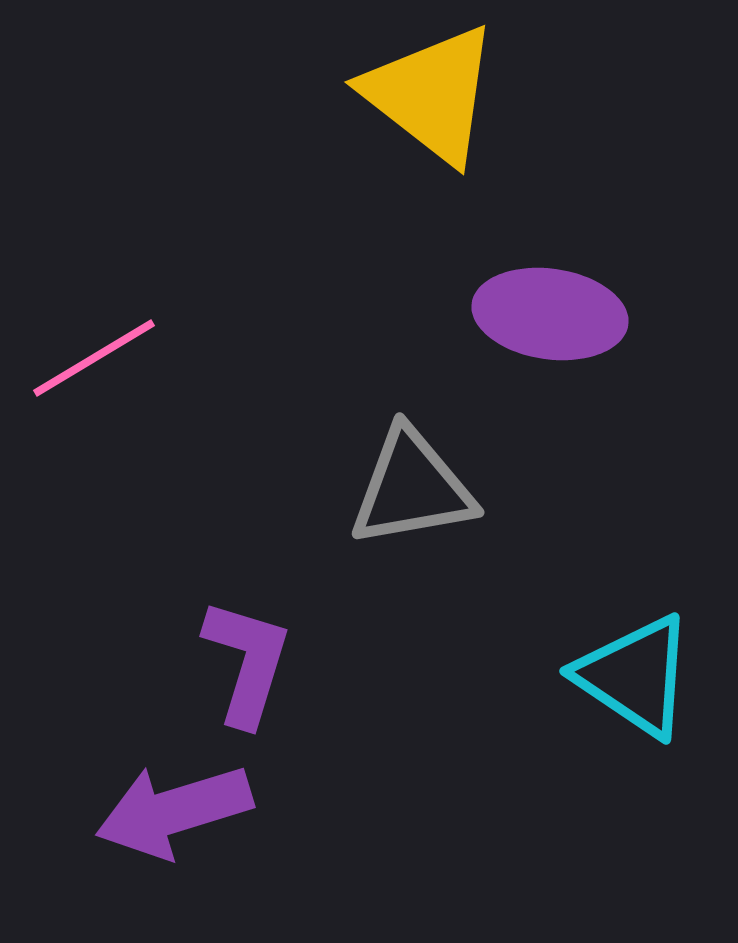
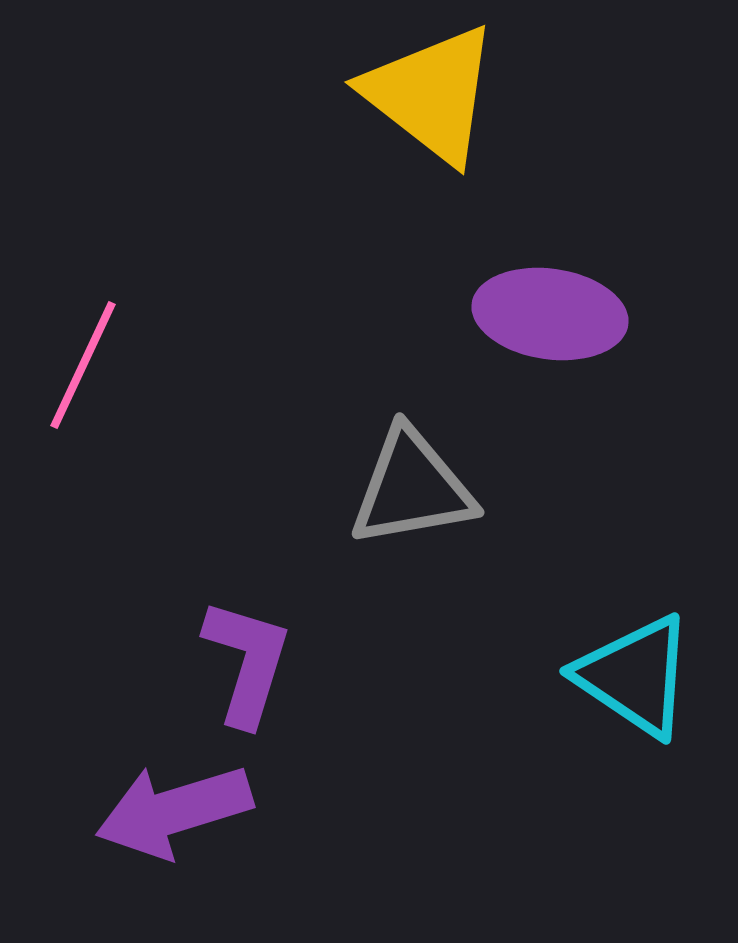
pink line: moved 11 px left, 7 px down; rotated 34 degrees counterclockwise
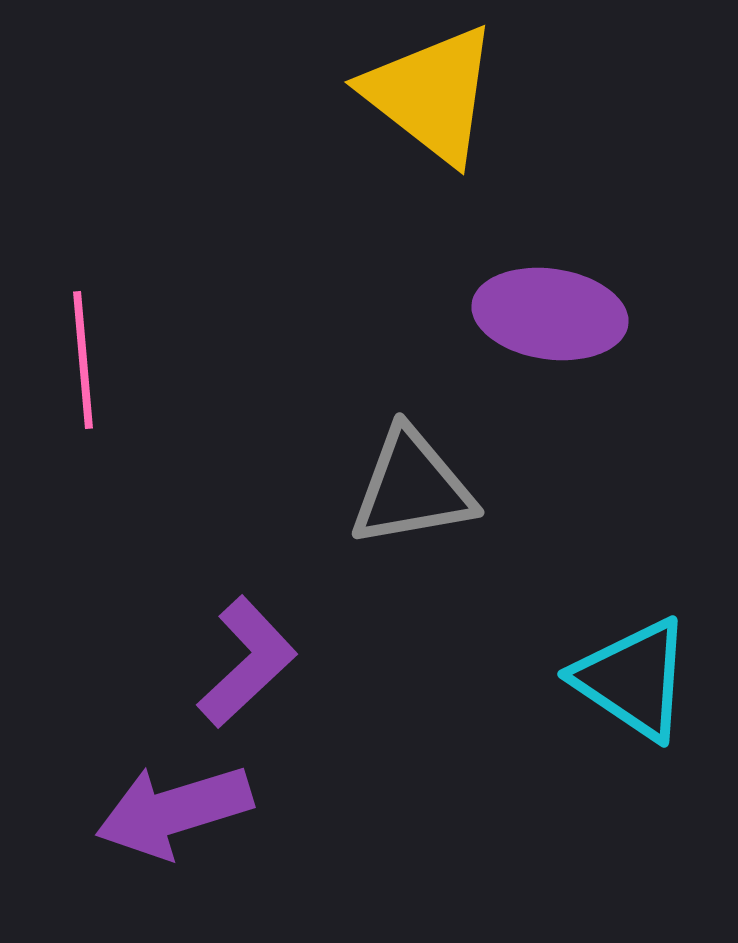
pink line: moved 5 px up; rotated 30 degrees counterclockwise
purple L-shape: rotated 30 degrees clockwise
cyan triangle: moved 2 px left, 3 px down
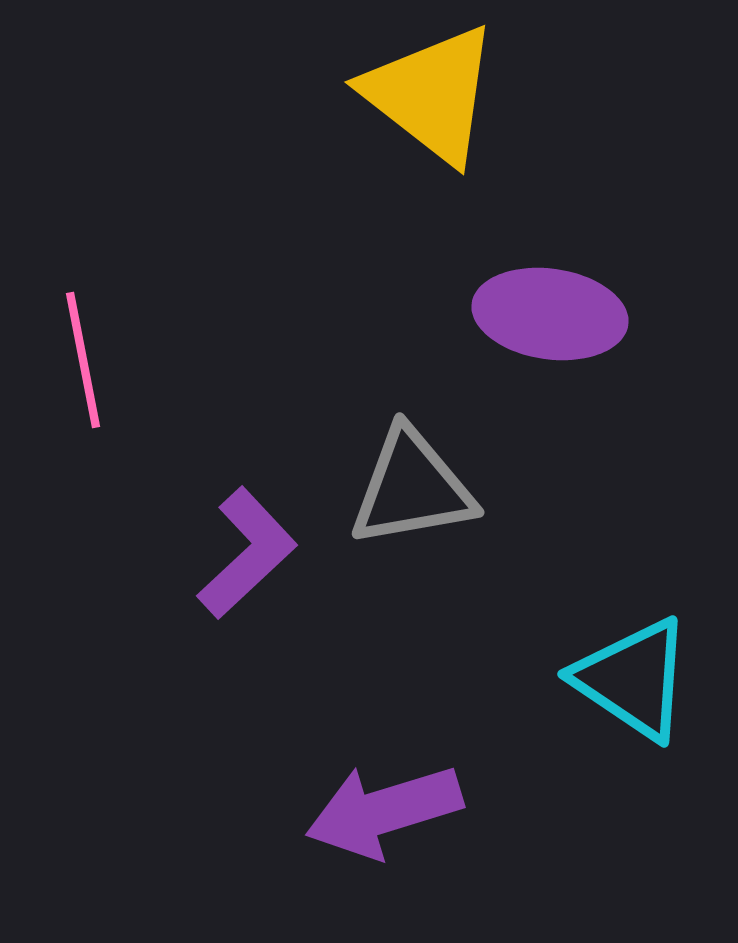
pink line: rotated 6 degrees counterclockwise
purple L-shape: moved 109 px up
purple arrow: moved 210 px right
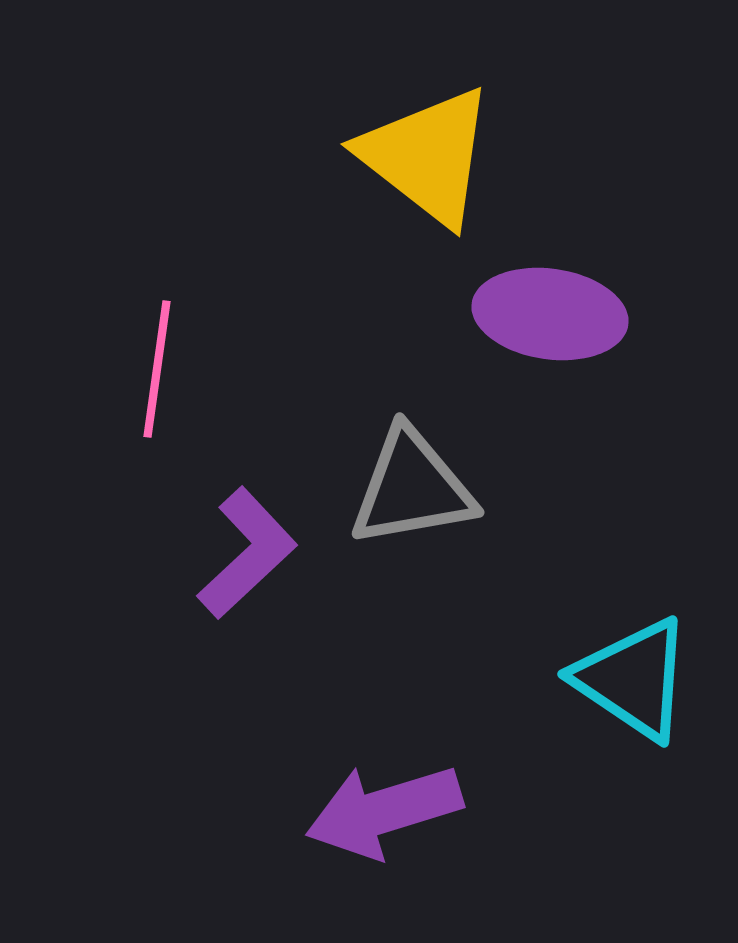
yellow triangle: moved 4 px left, 62 px down
pink line: moved 74 px right, 9 px down; rotated 19 degrees clockwise
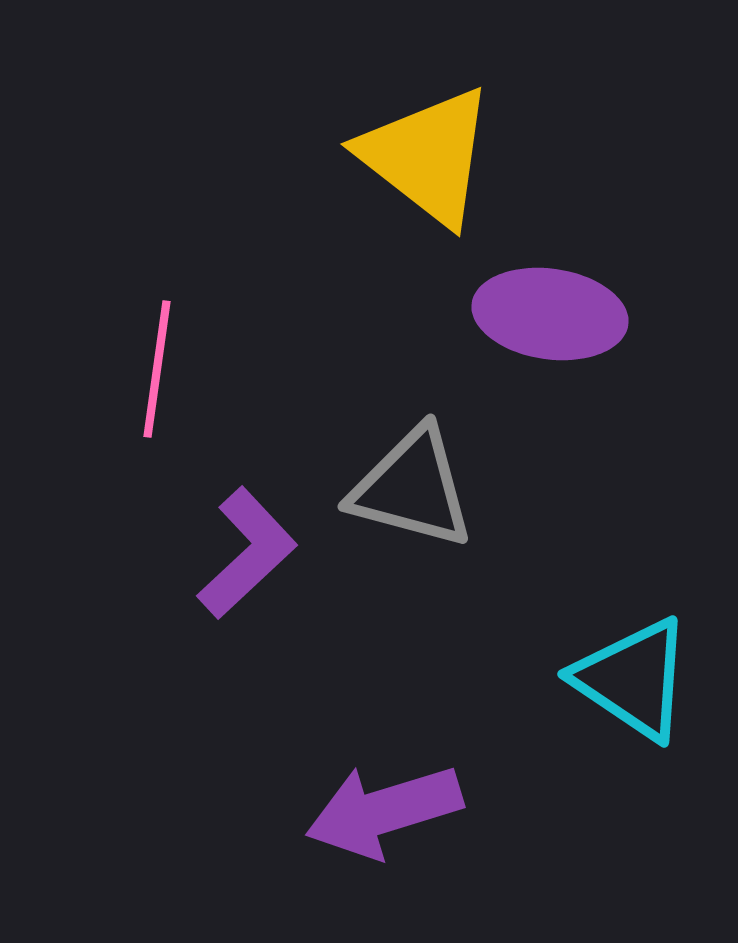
gray triangle: rotated 25 degrees clockwise
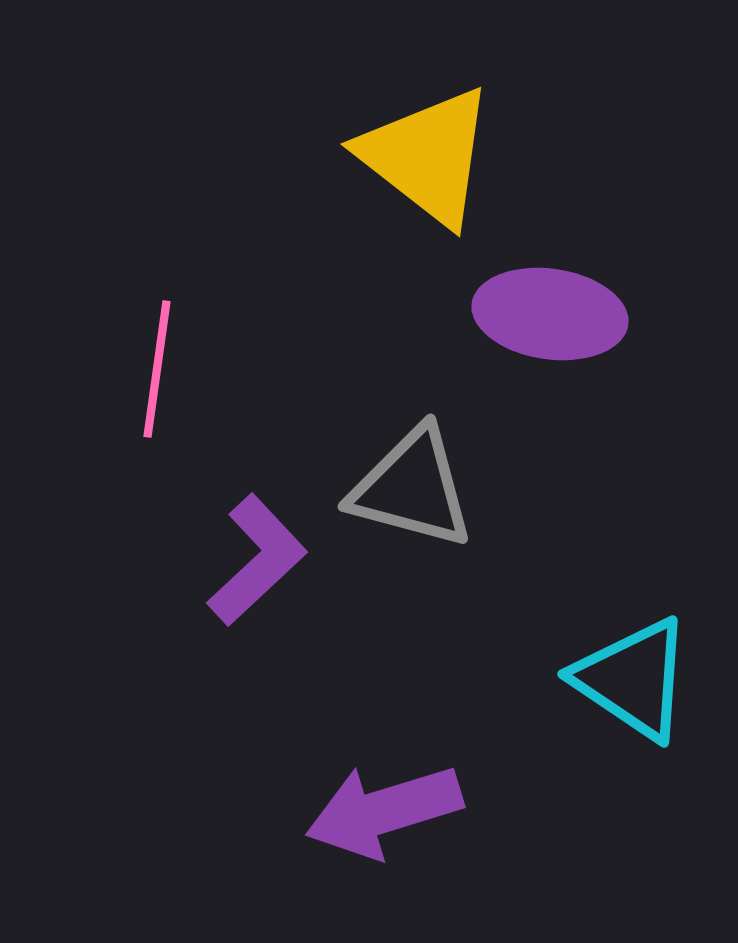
purple L-shape: moved 10 px right, 7 px down
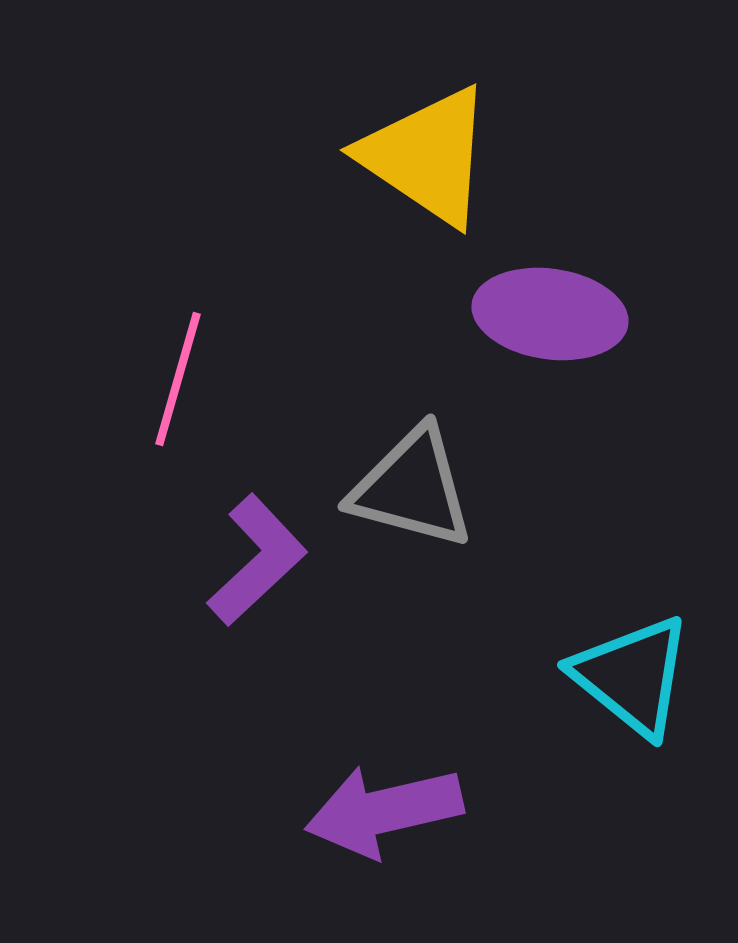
yellow triangle: rotated 4 degrees counterclockwise
pink line: moved 21 px right, 10 px down; rotated 8 degrees clockwise
cyan triangle: moved 1 px left, 3 px up; rotated 5 degrees clockwise
purple arrow: rotated 4 degrees clockwise
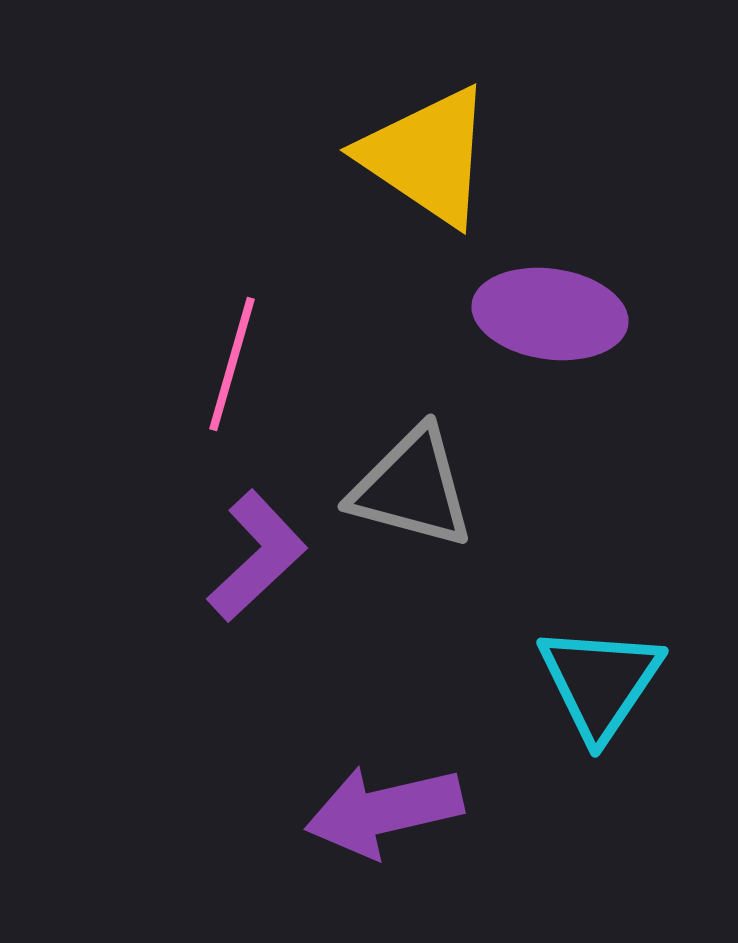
pink line: moved 54 px right, 15 px up
purple L-shape: moved 4 px up
cyan triangle: moved 32 px left, 6 px down; rotated 25 degrees clockwise
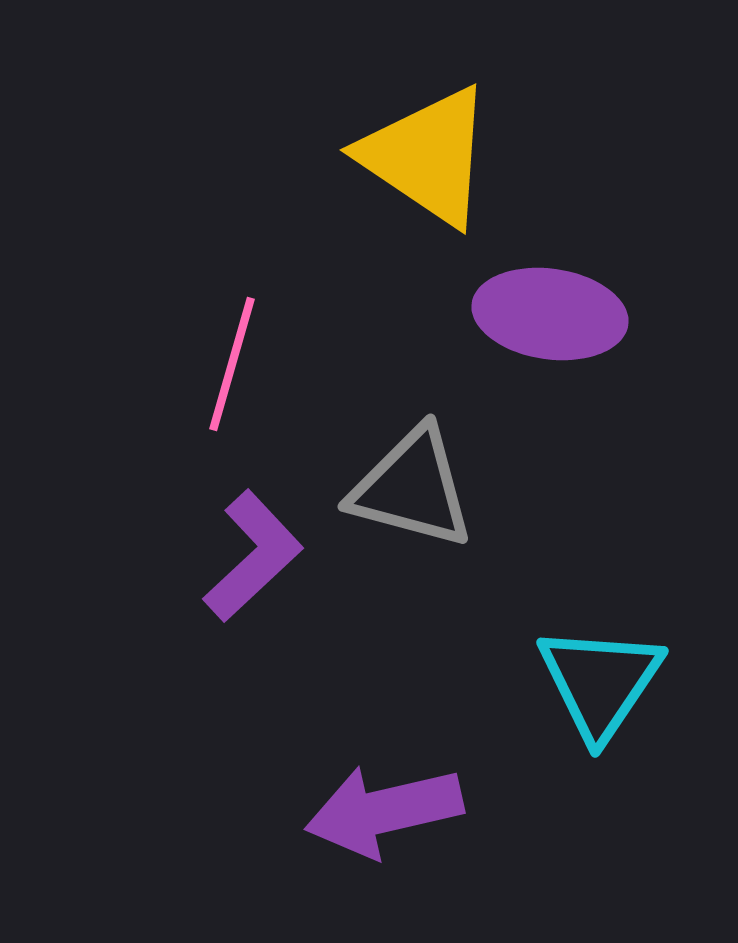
purple L-shape: moved 4 px left
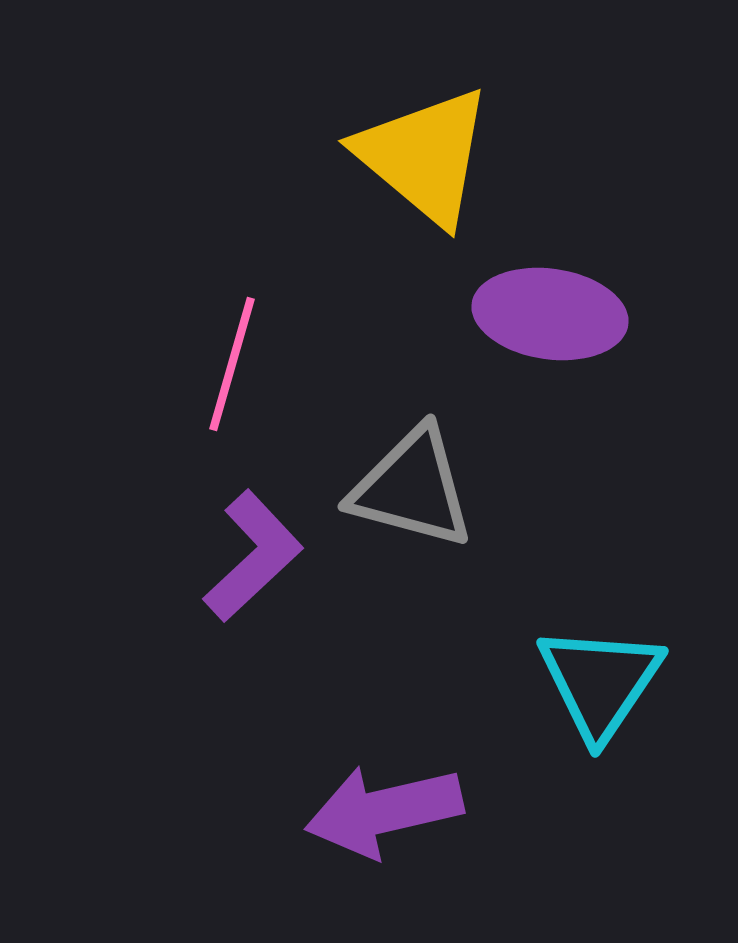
yellow triangle: moved 3 px left; rotated 6 degrees clockwise
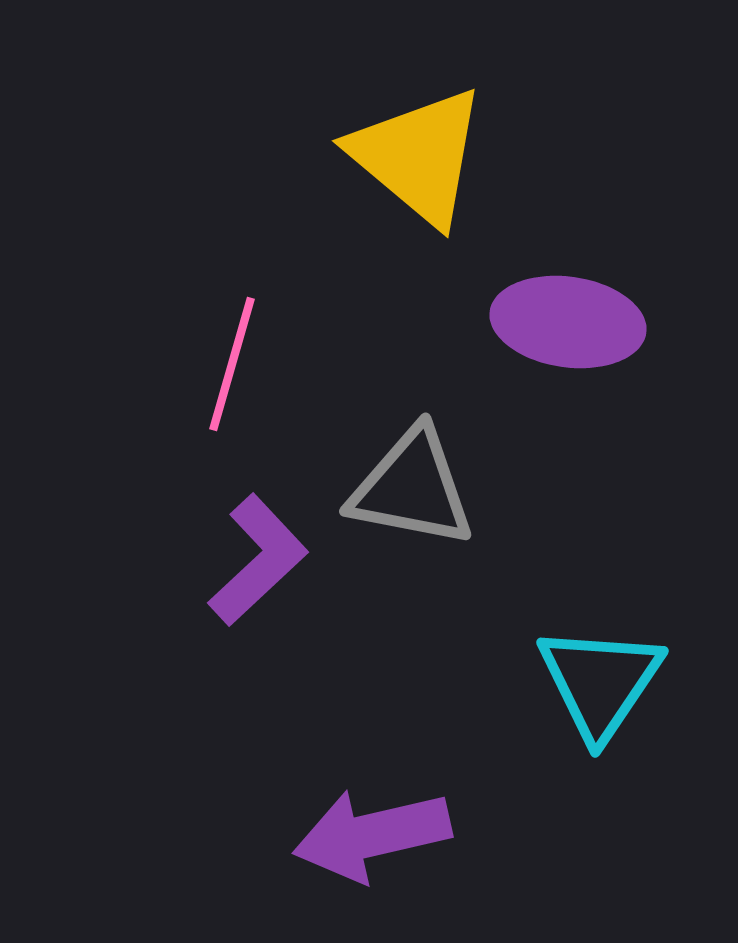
yellow triangle: moved 6 px left
purple ellipse: moved 18 px right, 8 px down
gray triangle: rotated 4 degrees counterclockwise
purple L-shape: moved 5 px right, 4 px down
purple arrow: moved 12 px left, 24 px down
